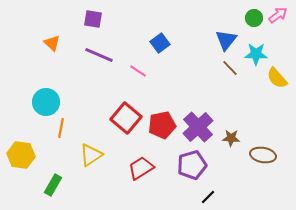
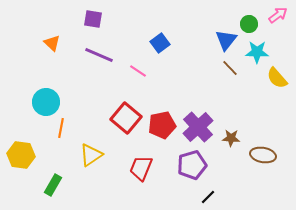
green circle: moved 5 px left, 6 px down
cyan star: moved 1 px right, 2 px up
red trapezoid: rotated 36 degrees counterclockwise
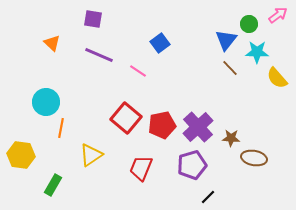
brown ellipse: moved 9 px left, 3 px down
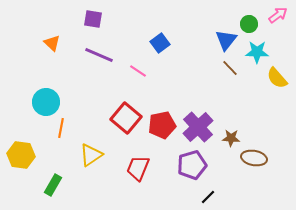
red trapezoid: moved 3 px left
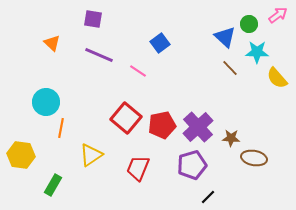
blue triangle: moved 1 px left, 3 px up; rotated 25 degrees counterclockwise
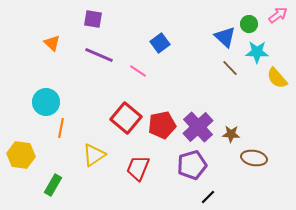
brown star: moved 4 px up
yellow triangle: moved 3 px right
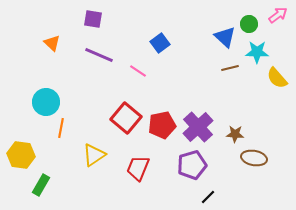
brown line: rotated 60 degrees counterclockwise
brown star: moved 4 px right
green rectangle: moved 12 px left
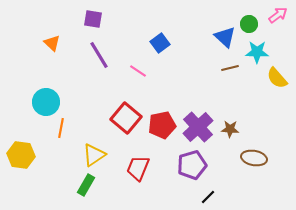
purple line: rotated 36 degrees clockwise
brown star: moved 5 px left, 5 px up
green rectangle: moved 45 px right
